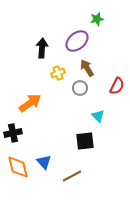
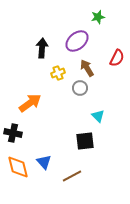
green star: moved 1 px right, 2 px up
red semicircle: moved 28 px up
black cross: rotated 24 degrees clockwise
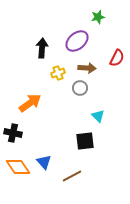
brown arrow: rotated 126 degrees clockwise
orange diamond: rotated 20 degrees counterclockwise
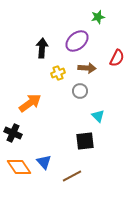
gray circle: moved 3 px down
black cross: rotated 12 degrees clockwise
orange diamond: moved 1 px right
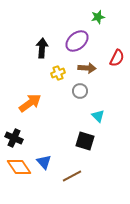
black cross: moved 1 px right, 5 px down
black square: rotated 24 degrees clockwise
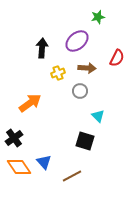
black cross: rotated 30 degrees clockwise
